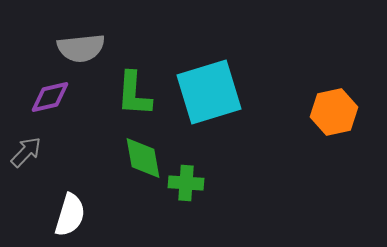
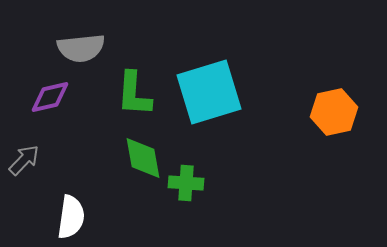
gray arrow: moved 2 px left, 8 px down
white semicircle: moved 1 px right, 2 px down; rotated 9 degrees counterclockwise
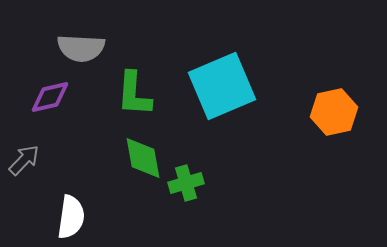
gray semicircle: rotated 9 degrees clockwise
cyan square: moved 13 px right, 6 px up; rotated 6 degrees counterclockwise
green cross: rotated 20 degrees counterclockwise
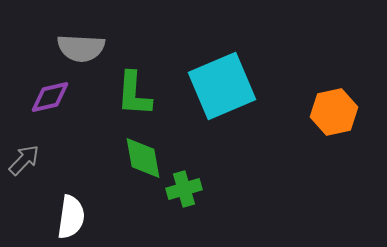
green cross: moved 2 px left, 6 px down
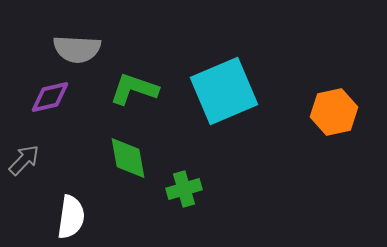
gray semicircle: moved 4 px left, 1 px down
cyan square: moved 2 px right, 5 px down
green L-shape: moved 5 px up; rotated 105 degrees clockwise
green diamond: moved 15 px left
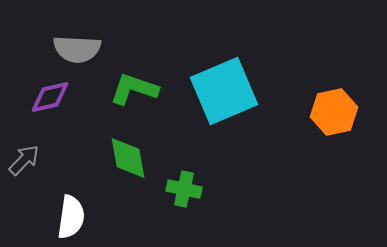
green cross: rotated 28 degrees clockwise
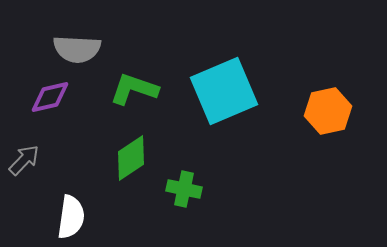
orange hexagon: moved 6 px left, 1 px up
green diamond: moved 3 px right; rotated 66 degrees clockwise
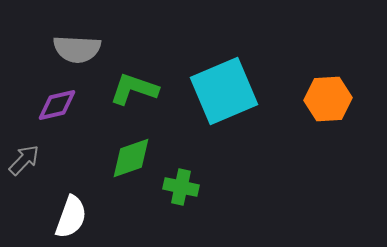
purple diamond: moved 7 px right, 8 px down
orange hexagon: moved 12 px up; rotated 9 degrees clockwise
green diamond: rotated 15 degrees clockwise
green cross: moved 3 px left, 2 px up
white semicircle: rotated 12 degrees clockwise
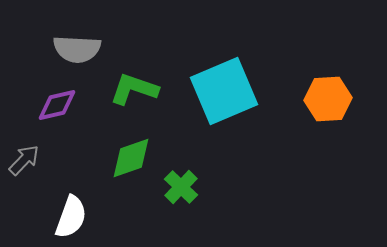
green cross: rotated 32 degrees clockwise
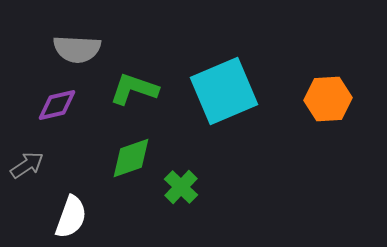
gray arrow: moved 3 px right, 5 px down; rotated 12 degrees clockwise
